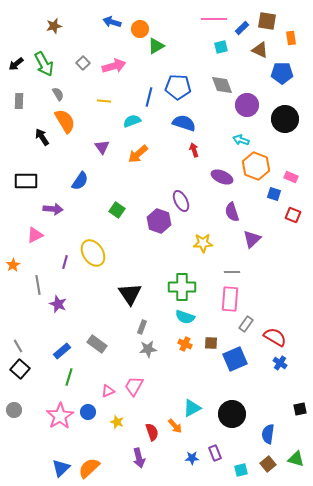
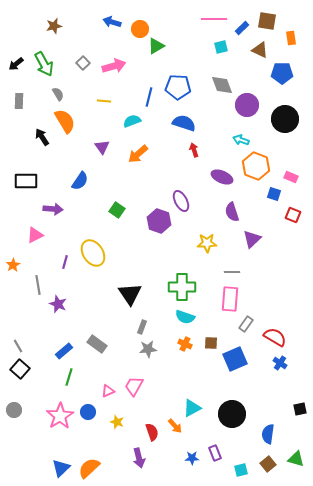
yellow star at (203, 243): moved 4 px right
blue rectangle at (62, 351): moved 2 px right
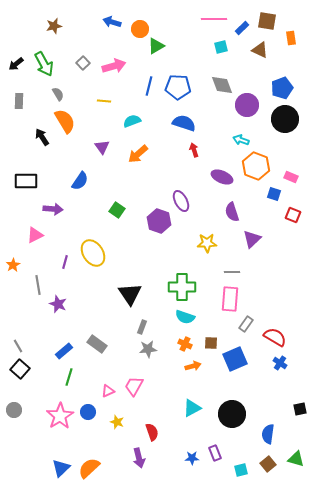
blue pentagon at (282, 73): moved 15 px down; rotated 20 degrees counterclockwise
blue line at (149, 97): moved 11 px up
orange arrow at (175, 426): moved 18 px right, 60 px up; rotated 63 degrees counterclockwise
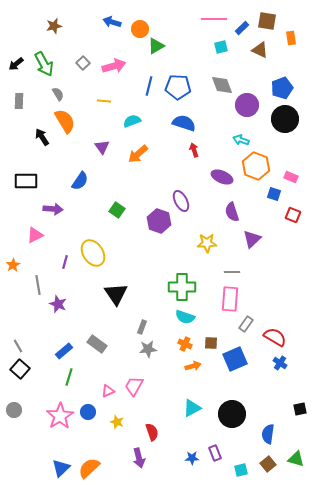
black triangle at (130, 294): moved 14 px left
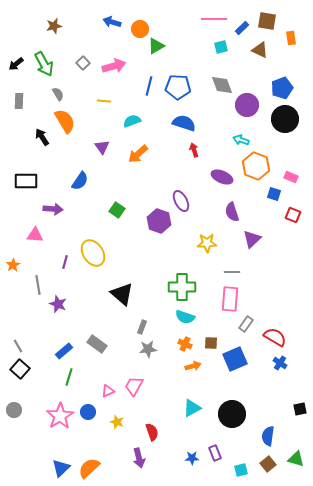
pink triangle at (35, 235): rotated 30 degrees clockwise
black triangle at (116, 294): moved 6 px right; rotated 15 degrees counterclockwise
blue semicircle at (268, 434): moved 2 px down
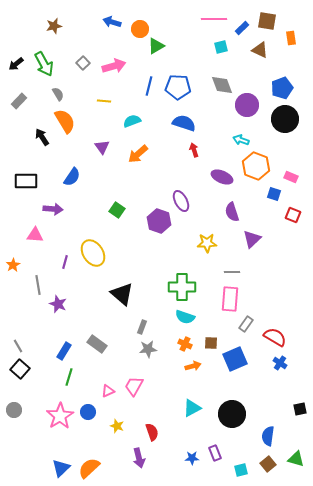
gray rectangle at (19, 101): rotated 42 degrees clockwise
blue semicircle at (80, 181): moved 8 px left, 4 px up
blue rectangle at (64, 351): rotated 18 degrees counterclockwise
yellow star at (117, 422): moved 4 px down
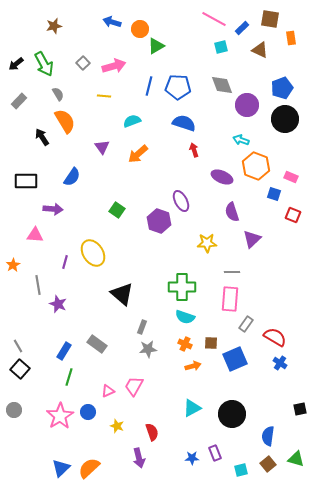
pink line at (214, 19): rotated 30 degrees clockwise
brown square at (267, 21): moved 3 px right, 2 px up
yellow line at (104, 101): moved 5 px up
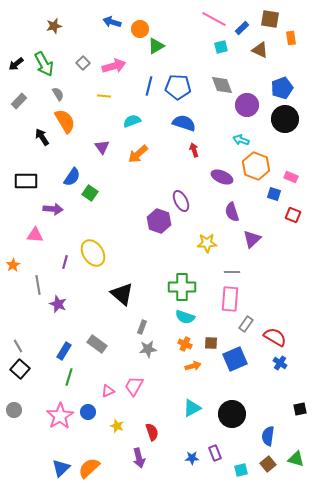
green square at (117, 210): moved 27 px left, 17 px up
